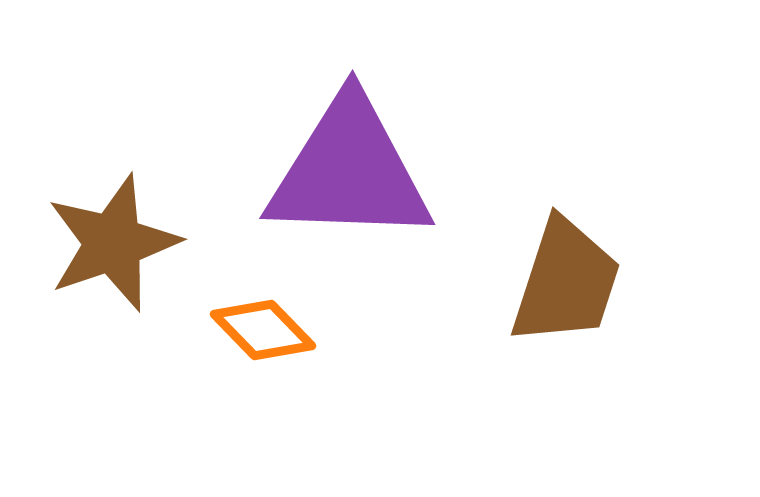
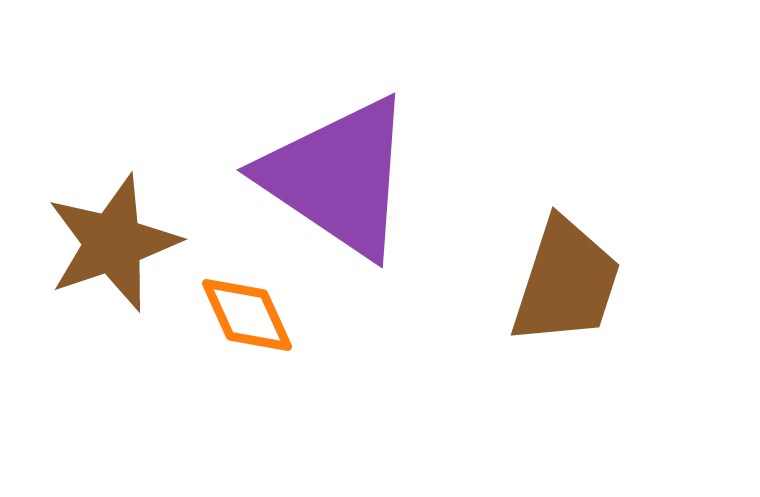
purple triangle: moved 11 px left, 6 px down; rotated 32 degrees clockwise
orange diamond: moved 16 px left, 15 px up; rotated 20 degrees clockwise
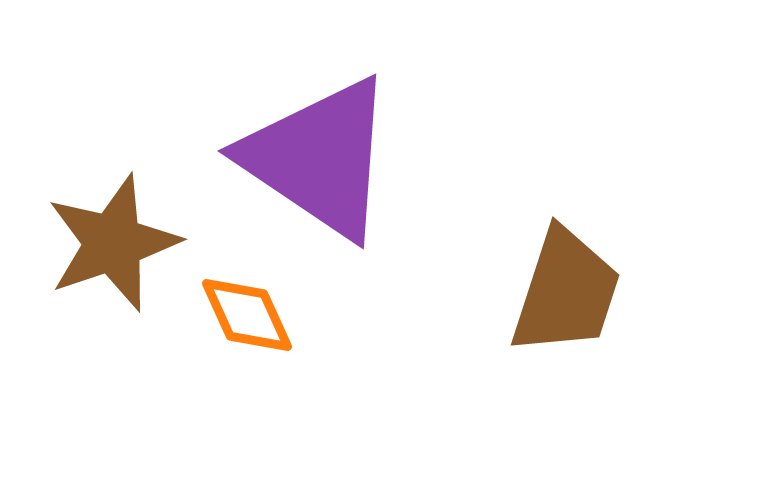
purple triangle: moved 19 px left, 19 px up
brown trapezoid: moved 10 px down
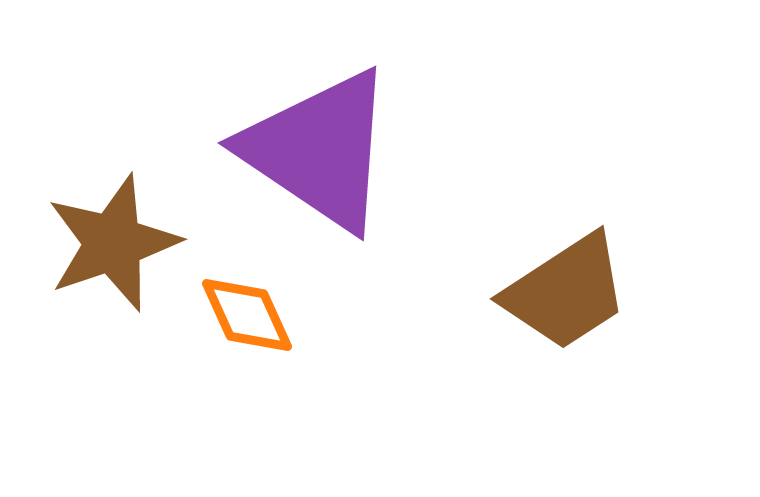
purple triangle: moved 8 px up
brown trapezoid: rotated 39 degrees clockwise
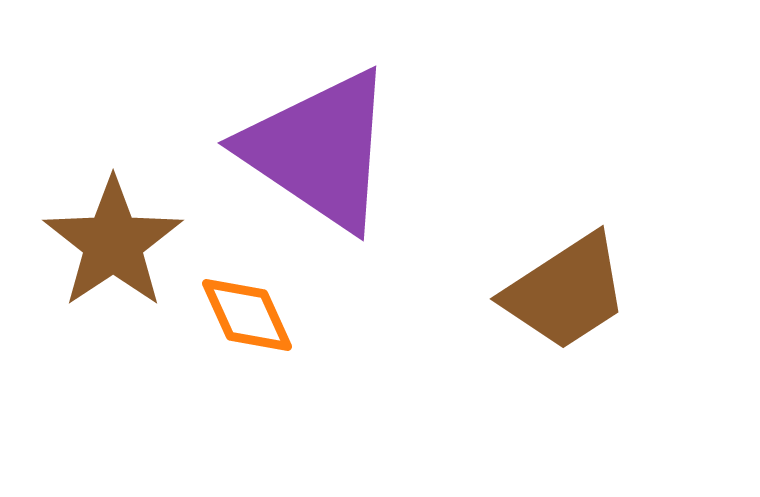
brown star: rotated 15 degrees counterclockwise
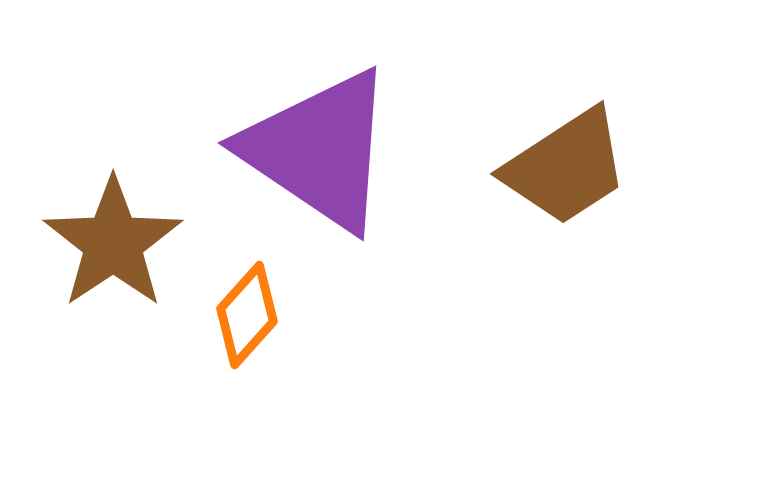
brown trapezoid: moved 125 px up
orange diamond: rotated 66 degrees clockwise
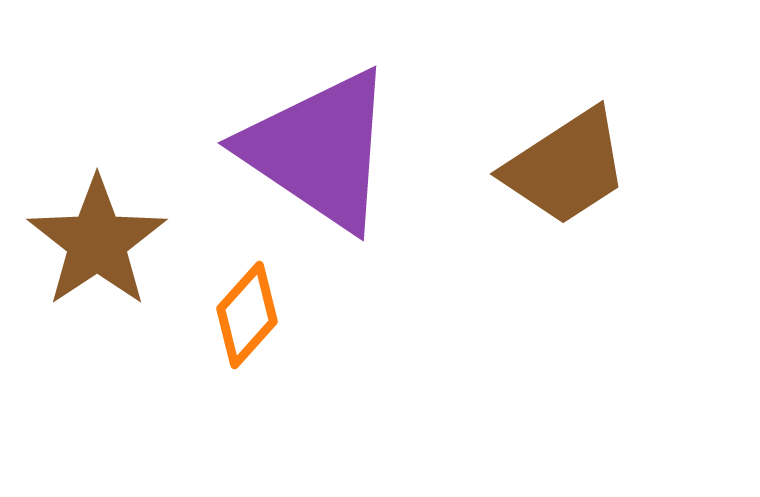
brown star: moved 16 px left, 1 px up
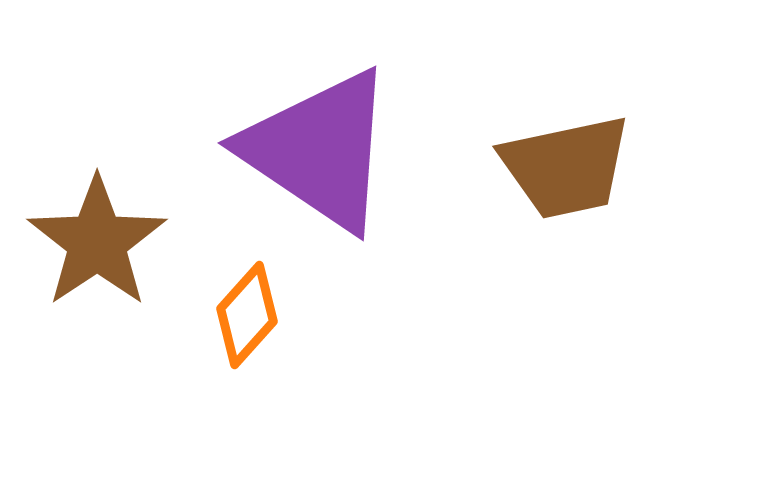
brown trapezoid: rotated 21 degrees clockwise
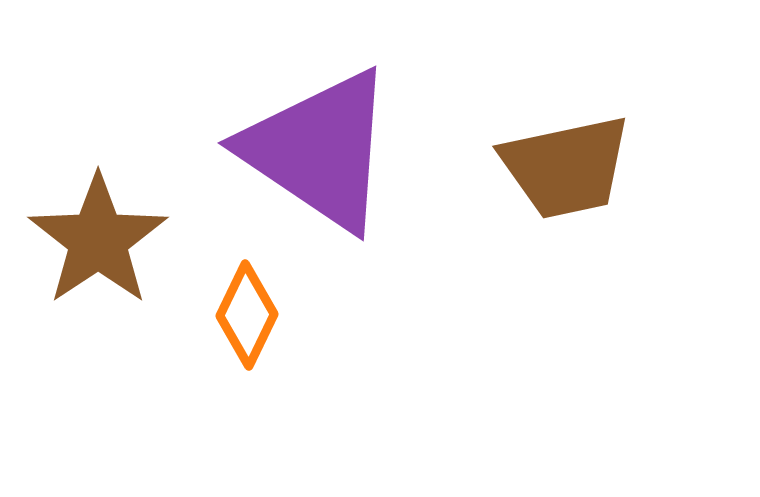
brown star: moved 1 px right, 2 px up
orange diamond: rotated 16 degrees counterclockwise
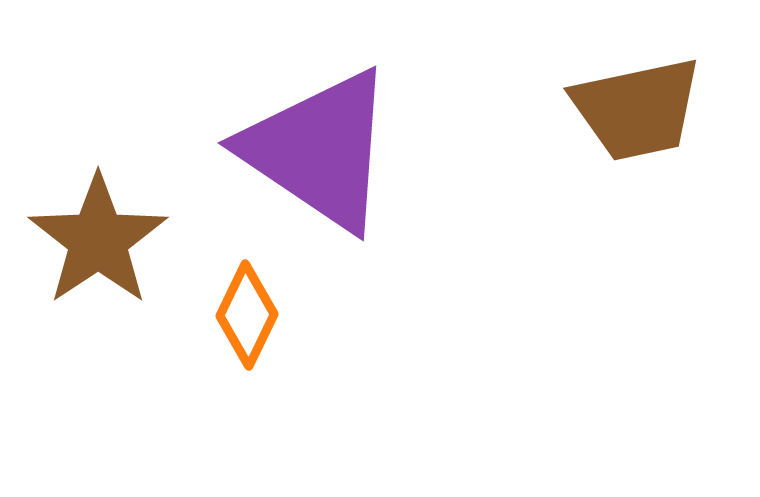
brown trapezoid: moved 71 px right, 58 px up
